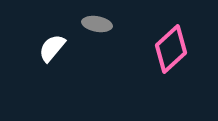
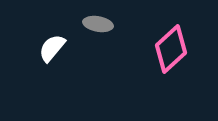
gray ellipse: moved 1 px right
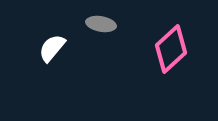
gray ellipse: moved 3 px right
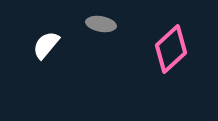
white semicircle: moved 6 px left, 3 px up
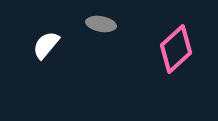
pink diamond: moved 5 px right
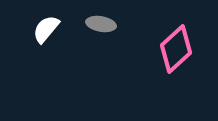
white semicircle: moved 16 px up
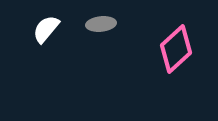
gray ellipse: rotated 16 degrees counterclockwise
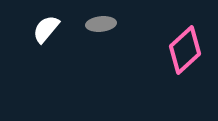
pink diamond: moved 9 px right, 1 px down
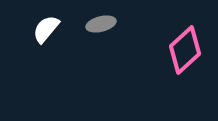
gray ellipse: rotated 8 degrees counterclockwise
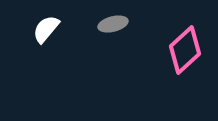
gray ellipse: moved 12 px right
